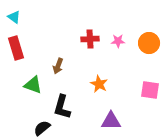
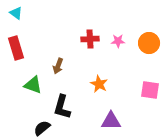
cyan triangle: moved 2 px right, 4 px up
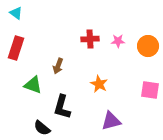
orange circle: moved 1 px left, 3 px down
red rectangle: rotated 35 degrees clockwise
purple triangle: rotated 15 degrees counterclockwise
black semicircle: rotated 102 degrees counterclockwise
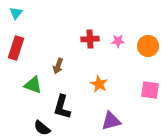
cyan triangle: rotated 32 degrees clockwise
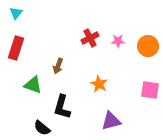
red cross: moved 1 px up; rotated 24 degrees counterclockwise
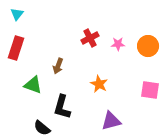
cyan triangle: moved 1 px right, 1 px down
pink star: moved 3 px down
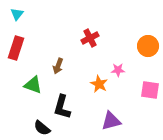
pink star: moved 26 px down
